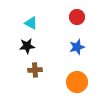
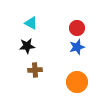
red circle: moved 11 px down
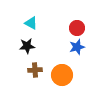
orange circle: moved 15 px left, 7 px up
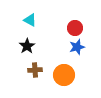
cyan triangle: moved 1 px left, 3 px up
red circle: moved 2 px left
black star: rotated 28 degrees counterclockwise
orange circle: moved 2 px right
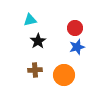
cyan triangle: rotated 40 degrees counterclockwise
black star: moved 11 px right, 5 px up
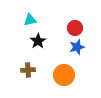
brown cross: moved 7 px left
